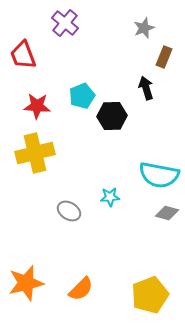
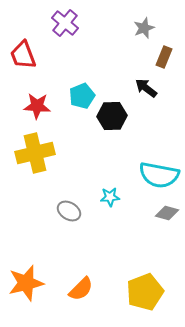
black arrow: rotated 35 degrees counterclockwise
yellow pentagon: moved 5 px left, 3 px up
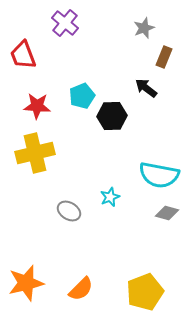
cyan star: rotated 18 degrees counterclockwise
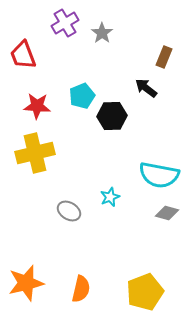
purple cross: rotated 20 degrees clockwise
gray star: moved 42 px left, 5 px down; rotated 15 degrees counterclockwise
orange semicircle: rotated 32 degrees counterclockwise
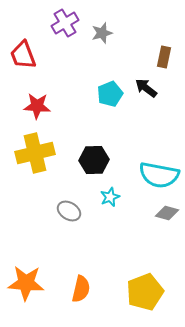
gray star: rotated 20 degrees clockwise
brown rectangle: rotated 10 degrees counterclockwise
cyan pentagon: moved 28 px right, 2 px up
black hexagon: moved 18 px left, 44 px down
orange star: rotated 18 degrees clockwise
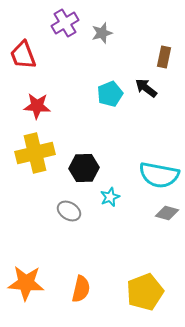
black hexagon: moved 10 px left, 8 px down
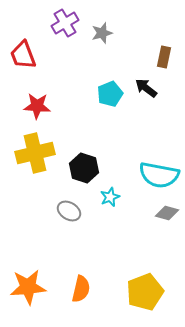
black hexagon: rotated 20 degrees clockwise
orange star: moved 2 px right, 4 px down; rotated 9 degrees counterclockwise
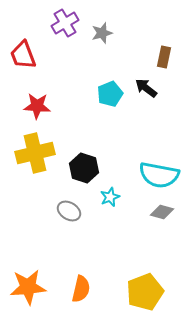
gray diamond: moved 5 px left, 1 px up
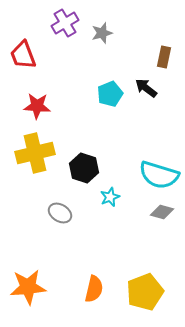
cyan semicircle: rotated 6 degrees clockwise
gray ellipse: moved 9 px left, 2 px down
orange semicircle: moved 13 px right
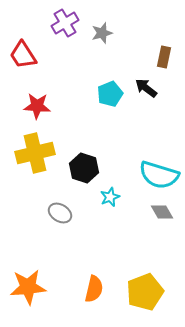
red trapezoid: rotated 12 degrees counterclockwise
gray diamond: rotated 45 degrees clockwise
